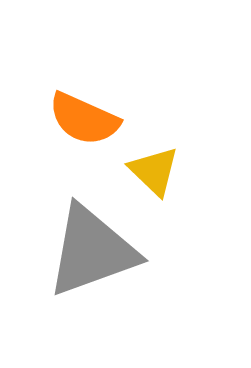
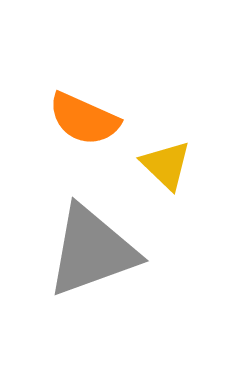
yellow triangle: moved 12 px right, 6 px up
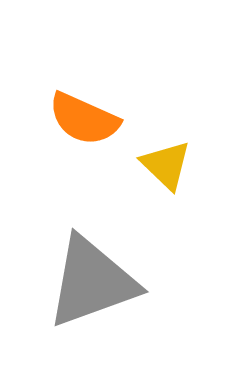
gray triangle: moved 31 px down
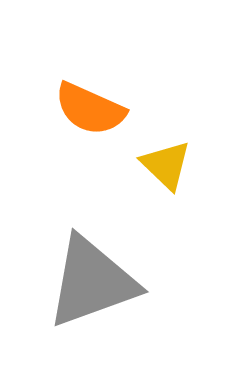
orange semicircle: moved 6 px right, 10 px up
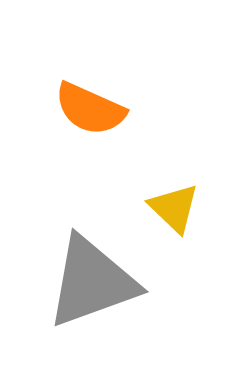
yellow triangle: moved 8 px right, 43 px down
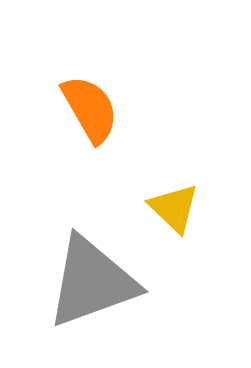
orange semicircle: rotated 144 degrees counterclockwise
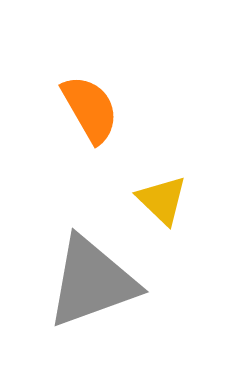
yellow triangle: moved 12 px left, 8 px up
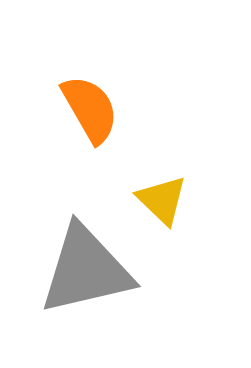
gray triangle: moved 6 px left, 12 px up; rotated 7 degrees clockwise
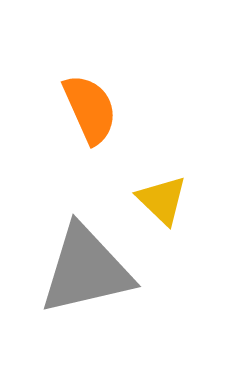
orange semicircle: rotated 6 degrees clockwise
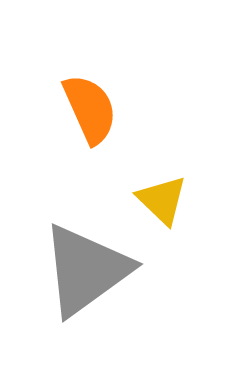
gray triangle: rotated 23 degrees counterclockwise
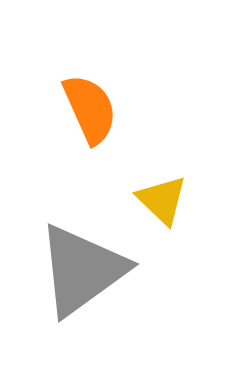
gray triangle: moved 4 px left
